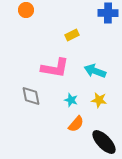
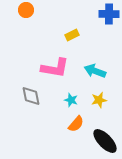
blue cross: moved 1 px right, 1 px down
yellow star: rotated 21 degrees counterclockwise
black ellipse: moved 1 px right, 1 px up
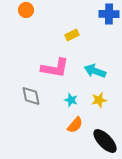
orange semicircle: moved 1 px left, 1 px down
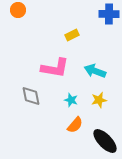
orange circle: moved 8 px left
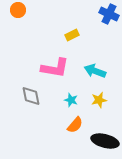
blue cross: rotated 24 degrees clockwise
black ellipse: rotated 32 degrees counterclockwise
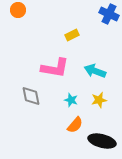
black ellipse: moved 3 px left
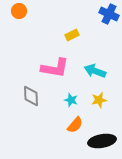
orange circle: moved 1 px right, 1 px down
gray diamond: rotated 10 degrees clockwise
black ellipse: rotated 24 degrees counterclockwise
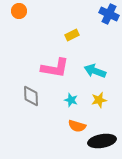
orange semicircle: moved 2 px right, 1 px down; rotated 66 degrees clockwise
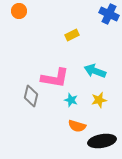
pink L-shape: moved 10 px down
gray diamond: rotated 15 degrees clockwise
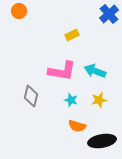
blue cross: rotated 24 degrees clockwise
pink L-shape: moved 7 px right, 7 px up
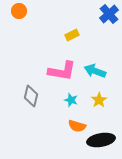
yellow star: rotated 21 degrees counterclockwise
black ellipse: moved 1 px left, 1 px up
